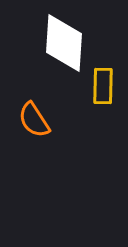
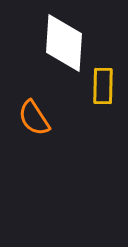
orange semicircle: moved 2 px up
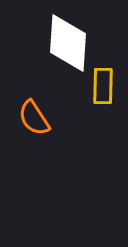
white diamond: moved 4 px right
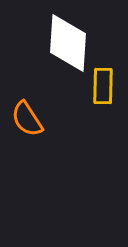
orange semicircle: moved 7 px left, 1 px down
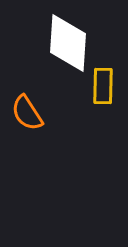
orange semicircle: moved 6 px up
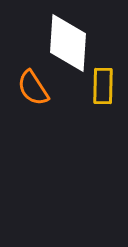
orange semicircle: moved 6 px right, 25 px up
